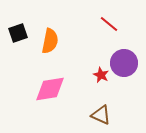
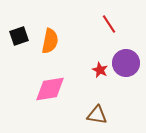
red line: rotated 18 degrees clockwise
black square: moved 1 px right, 3 px down
purple circle: moved 2 px right
red star: moved 1 px left, 5 px up
brown triangle: moved 4 px left; rotated 15 degrees counterclockwise
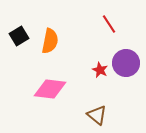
black square: rotated 12 degrees counterclockwise
pink diamond: rotated 16 degrees clockwise
brown triangle: rotated 30 degrees clockwise
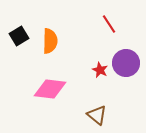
orange semicircle: rotated 10 degrees counterclockwise
